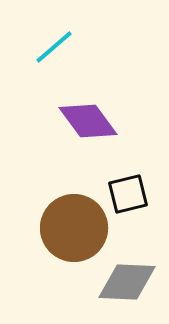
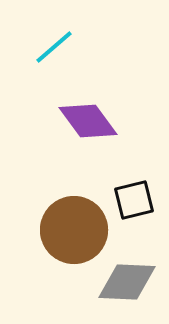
black square: moved 6 px right, 6 px down
brown circle: moved 2 px down
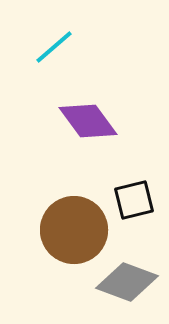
gray diamond: rotated 18 degrees clockwise
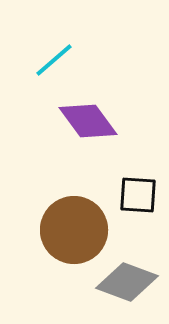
cyan line: moved 13 px down
black square: moved 4 px right, 5 px up; rotated 18 degrees clockwise
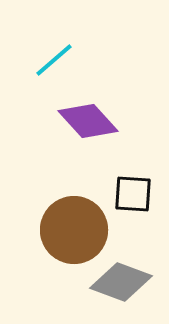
purple diamond: rotated 6 degrees counterclockwise
black square: moved 5 px left, 1 px up
gray diamond: moved 6 px left
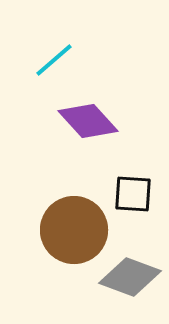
gray diamond: moved 9 px right, 5 px up
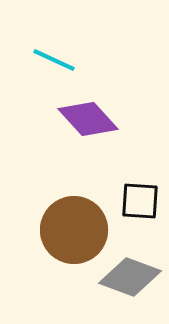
cyan line: rotated 66 degrees clockwise
purple diamond: moved 2 px up
black square: moved 7 px right, 7 px down
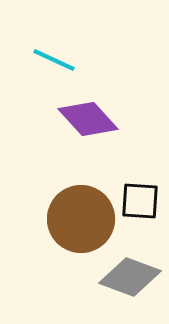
brown circle: moved 7 px right, 11 px up
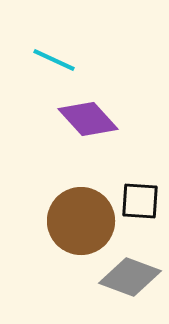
brown circle: moved 2 px down
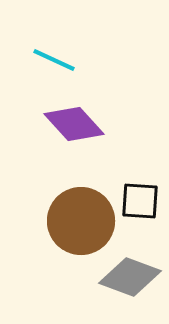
purple diamond: moved 14 px left, 5 px down
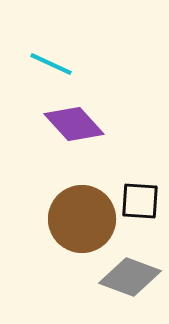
cyan line: moved 3 px left, 4 px down
brown circle: moved 1 px right, 2 px up
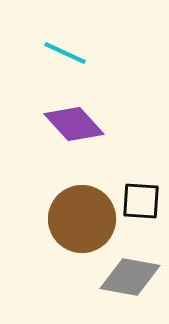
cyan line: moved 14 px right, 11 px up
black square: moved 1 px right
gray diamond: rotated 10 degrees counterclockwise
